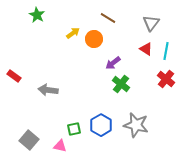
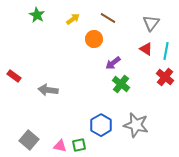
yellow arrow: moved 14 px up
red cross: moved 1 px left, 2 px up
green square: moved 5 px right, 16 px down
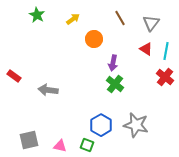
brown line: moved 12 px right; rotated 28 degrees clockwise
purple arrow: rotated 42 degrees counterclockwise
green cross: moved 6 px left
gray square: rotated 36 degrees clockwise
green square: moved 8 px right; rotated 32 degrees clockwise
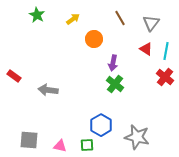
gray star: moved 1 px right, 12 px down
gray square: rotated 18 degrees clockwise
green square: rotated 24 degrees counterclockwise
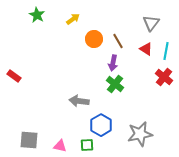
brown line: moved 2 px left, 23 px down
red cross: moved 1 px left
gray arrow: moved 31 px right, 11 px down
gray star: moved 3 px right, 3 px up; rotated 25 degrees counterclockwise
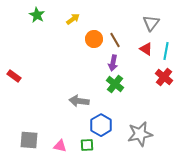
brown line: moved 3 px left, 1 px up
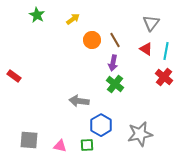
orange circle: moved 2 px left, 1 px down
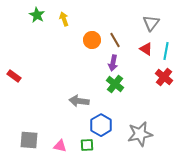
yellow arrow: moved 9 px left; rotated 72 degrees counterclockwise
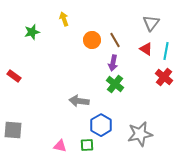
green star: moved 5 px left, 17 px down; rotated 28 degrees clockwise
gray square: moved 16 px left, 10 px up
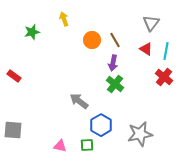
gray arrow: rotated 30 degrees clockwise
